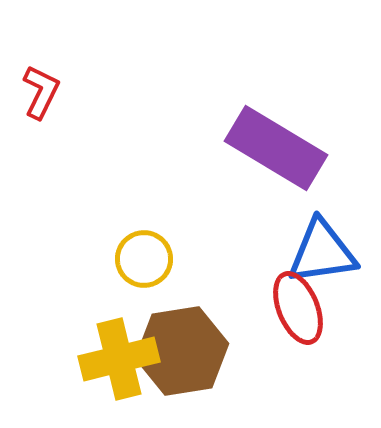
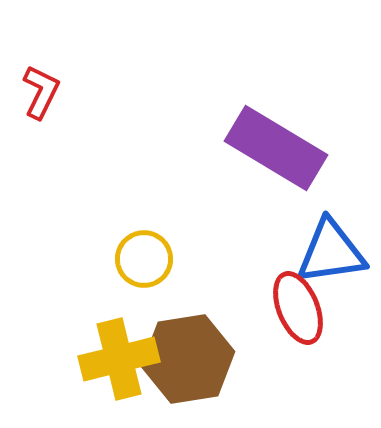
blue triangle: moved 9 px right
brown hexagon: moved 6 px right, 8 px down
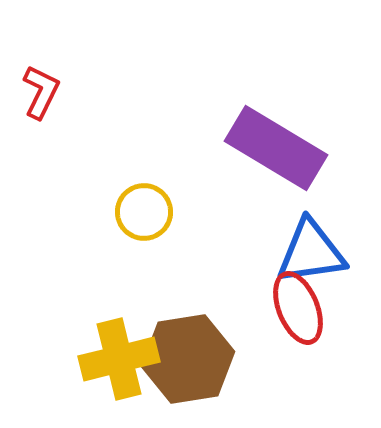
blue triangle: moved 20 px left
yellow circle: moved 47 px up
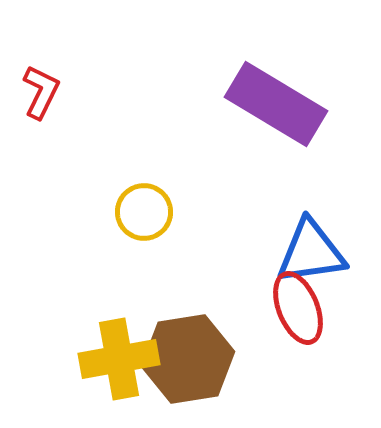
purple rectangle: moved 44 px up
yellow cross: rotated 4 degrees clockwise
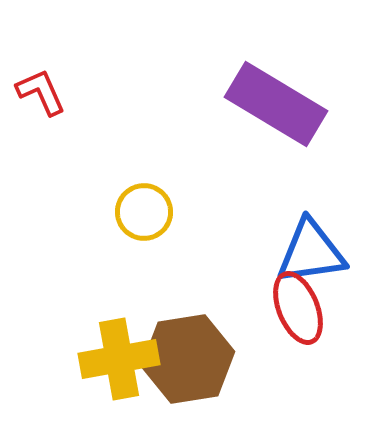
red L-shape: rotated 50 degrees counterclockwise
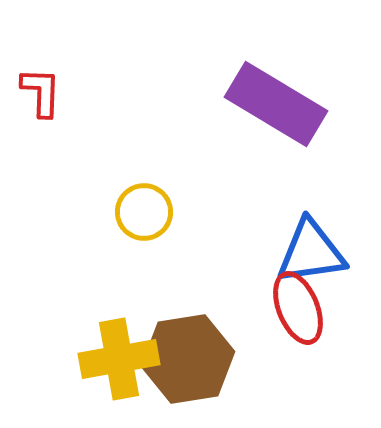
red L-shape: rotated 26 degrees clockwise
